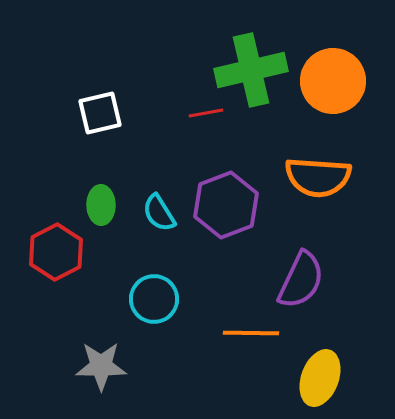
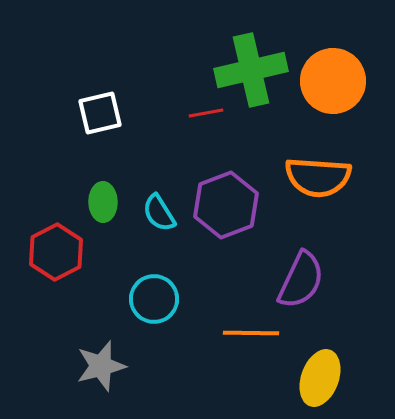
green ellipse: moved 2 px right, 3 px up
gray star: rotated 15 degrees counterclockwise
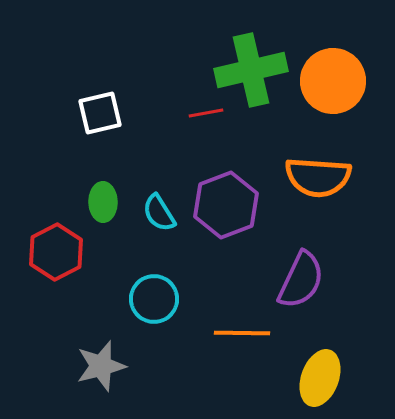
orange line: moved 9 px left
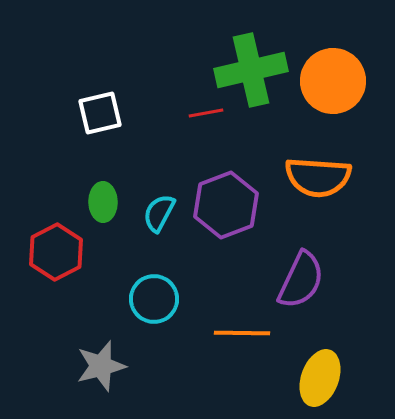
cyan semicircle: rotated 60 degrees clockwise
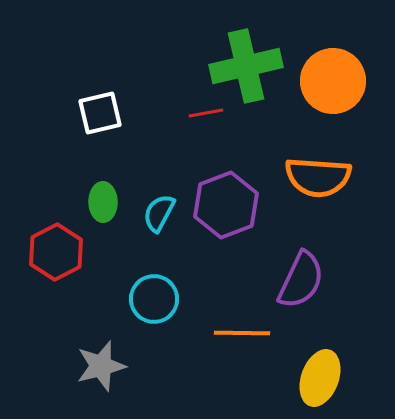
green cross: moved 5 px left, 4 px up
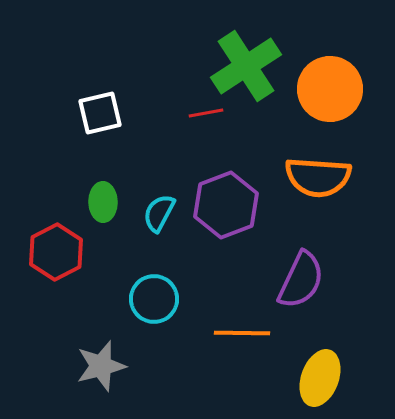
green cross: rotated 20 degrees counterclockwise
orange circle: moved 3 px left, 8 px down
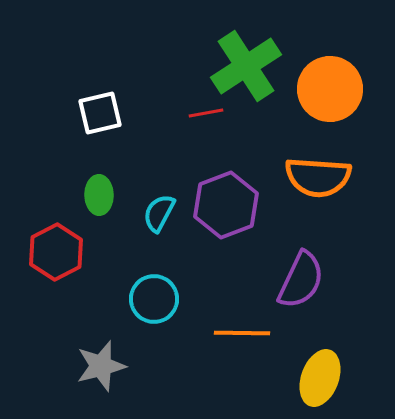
green ellipse: moved 4 px left, 7 px up
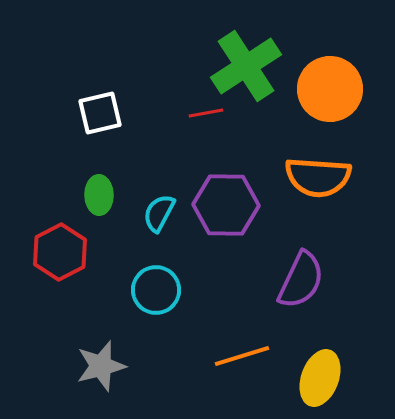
purple hexagon: rotated 22 degrees clockwise
red hexagon: moved 4 px right
cyan circle: moved 2 px right, 9 px up
orange line: moved 23 px down; rotated 18 degrees counterclockwise
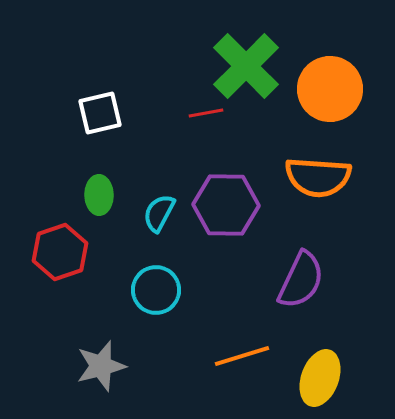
green cross: rotated 12 degrees counterclockwise
red hexagon: rotated 8 degrees clockwise
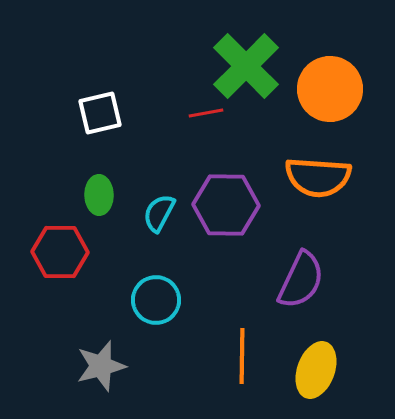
red hexagon: rotated 20 degrees clockwise
cyan circle: moved 10 px down
orange line: rotated 72 degrees counterclockwise
yellow ellipse: moved 4 px left, 8 px up
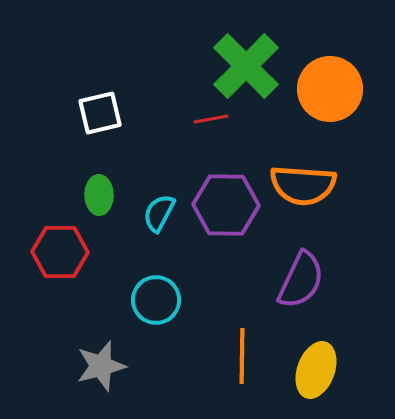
red line: moved 5 px right, 6 px down
orange semicircle: moved 15 px left, 8 px down
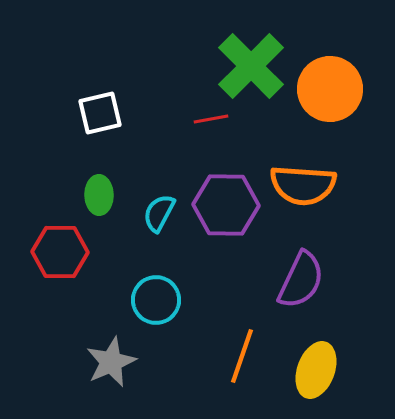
green cross: moved 5 px right
orange line: rotated 18 degrees clockwise
gray star: moved 10 px right, 4 px up; rotated 9 degrees counterclockwise
